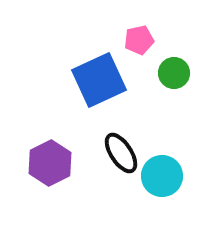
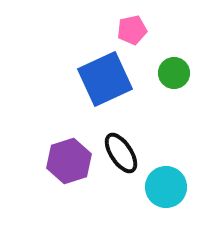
pink pentagon: moved 7 px left, 10 px up
blue square: moved 6 px right, 1 px up
purple hexagon: moved 19 px right, 2 px up; rotated 9 degrees clockwise
cyan circle: moved 4 px right, 11 px down
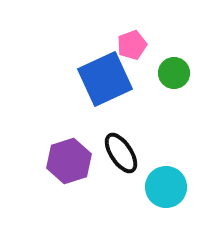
pink pentagon: moved 15 px down; rotated 8 degrees counterclockwise
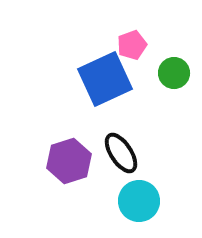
cyan circle: moved 27 px left, 14 px down
